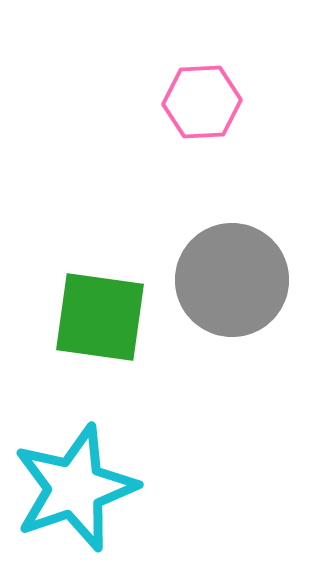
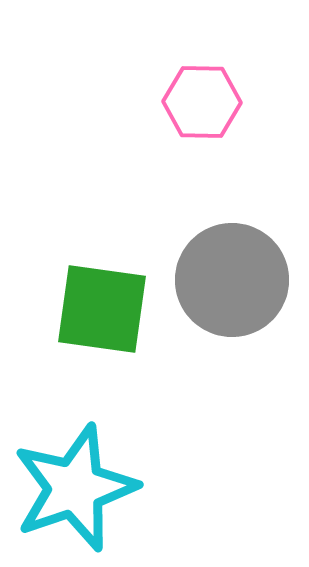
pink hexagon: rotated 4 degrees clockwise
green square: moved 2 px right, 8 px up
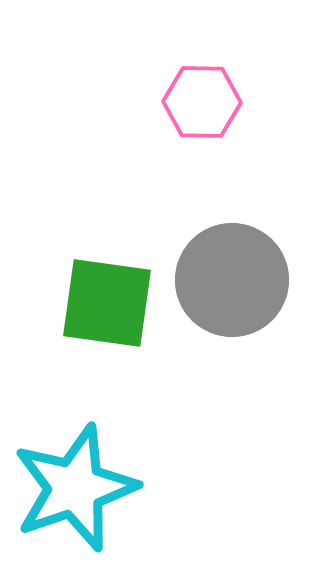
green square: moved 5 px right, 6 px up
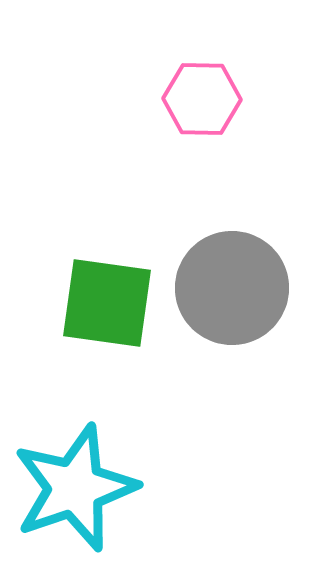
pink hexagon: moved 3 px up
gray circle: moved 8 px down
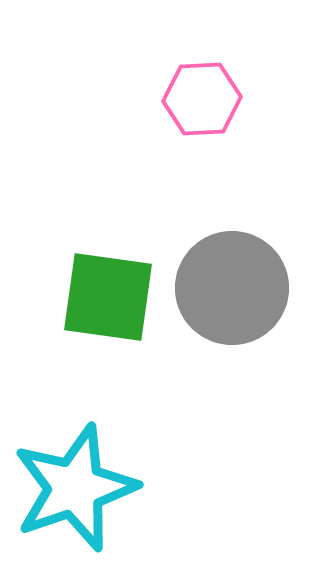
pink hexagon: rotated 4 degrees counterclockwise
green square: moved 1 px right, 6 px up
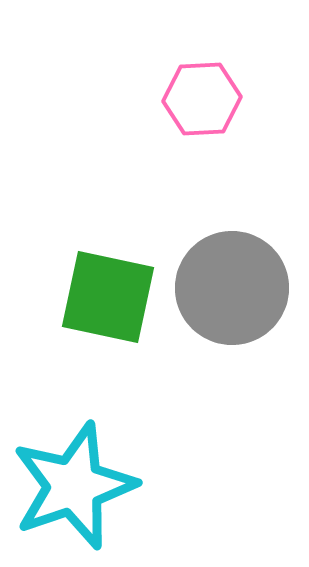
green square: rotated 4 degrees clockwise
cyan star: moved 1 px left, 2 px up
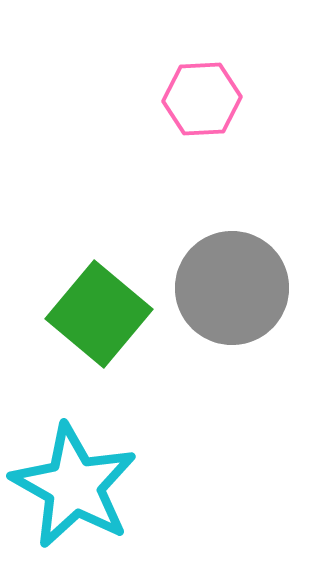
green square: moved 9 px left, 17 px down; rotated 28 degrees clockwise
cyan star: rotated 24 degrees counterclockwise
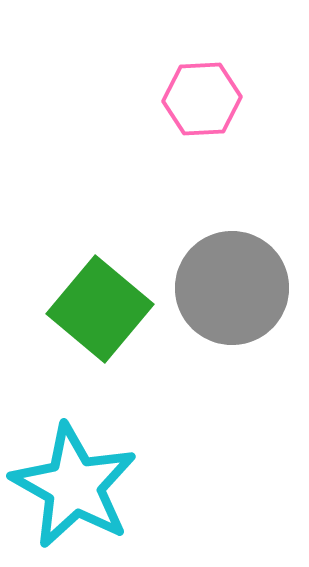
green square: moved 1 px right, 5 px up
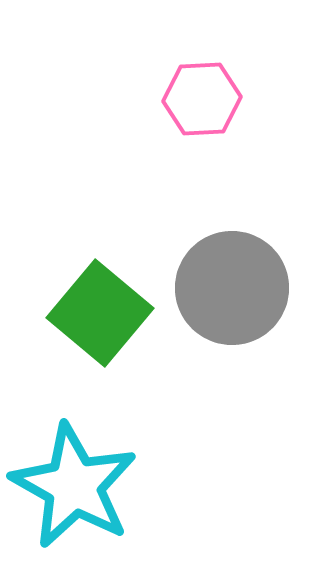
green square: moved 4 px down
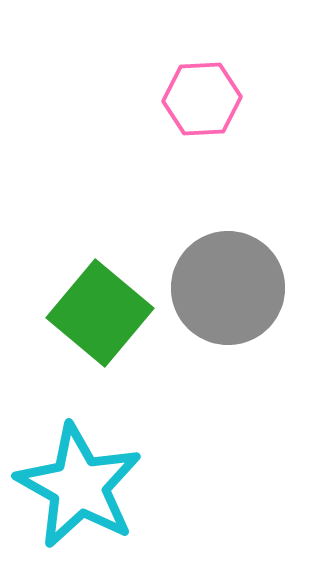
gray circle: moved 4 px left
cyan star: moved 5 px right
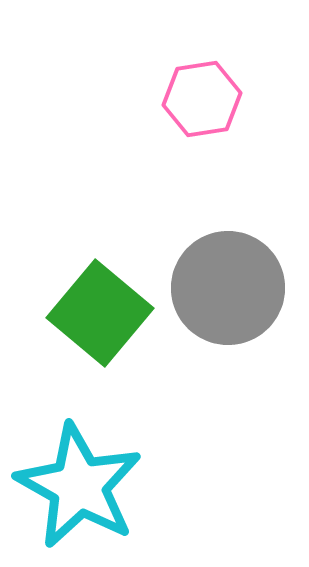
pink hexagon: rotated 6 degrees counterclockwise
